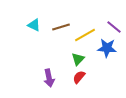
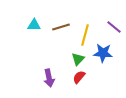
cyan triangle: rotated 24 degrees counterclockwise
yellow line: rotated 45 degrees counterclockwise
blue star: moved 4 px left, 5 px down
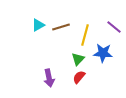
cyan triangle: moved 4 px right; rotated 32 degrees counterclockwise
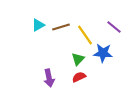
yellow line: rotated 50 degrees counterclockwise
red semicircle: rotated 24 degrees clockwise
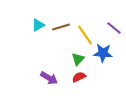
purple line: moved 1 px down
purple arrow: rotated 48 degrees counterclockwise
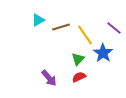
cyan triangle: moved 5 px up
blue star: rotated 30 degrees clockwise
purple arrow: rotated 18 degrees clockwise
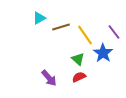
cyan triangle: moved 1 px right, 2 px up
purple line: moved 4 px down; rotated 14 degrees clockwise
green triangle: rotated 32 degrees counterclockwise
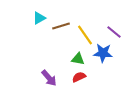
brown line: moved 1 px up
purple line: rotated 14 degrees counterclockwise
blue star: rotated 30 degrees counterclockwise
green triangle: rotated 32 degrees counterclockwise
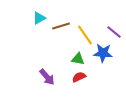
purple arrow: moved 2 px left, 1 px up
